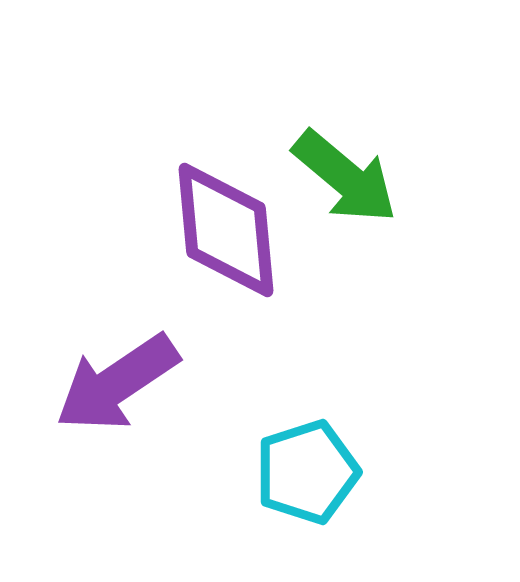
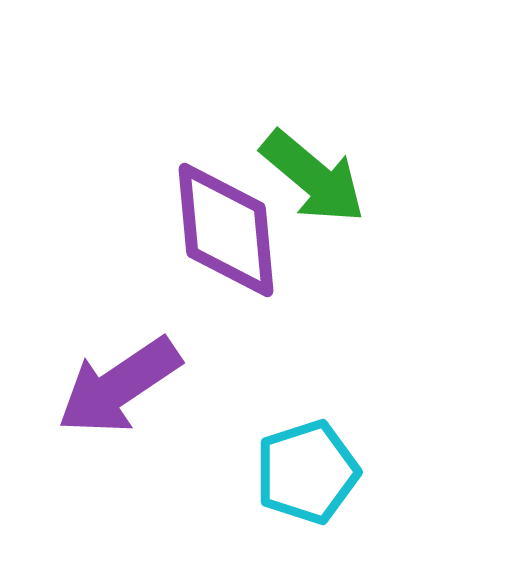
green arrow: moved 32 px left
purple arrow: moved 2 px right, 3 px down
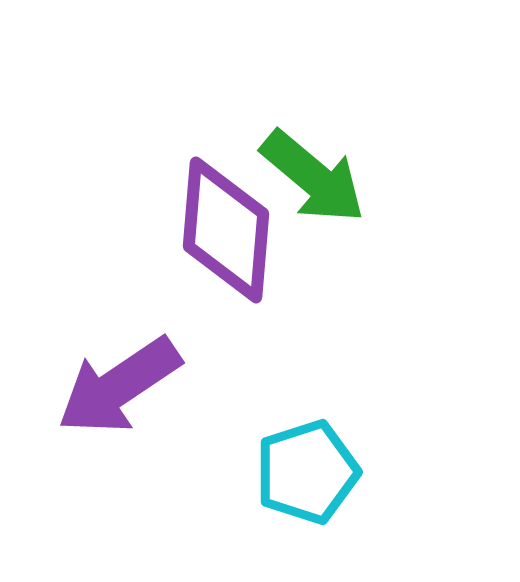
purple diamond: rotated 10 degrees clockwise
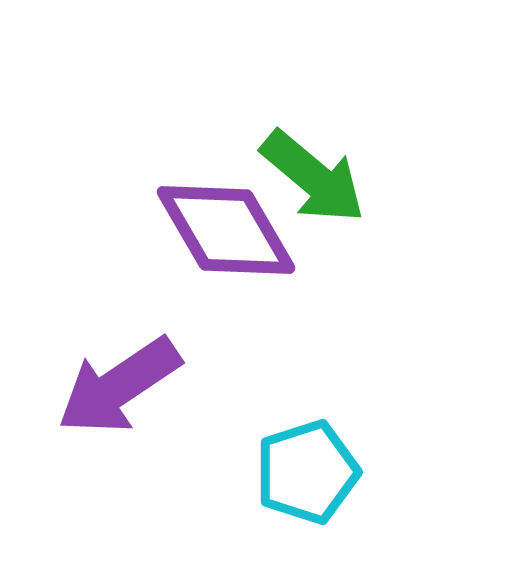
purple diamond: rotated 35 degrees counterclockwise
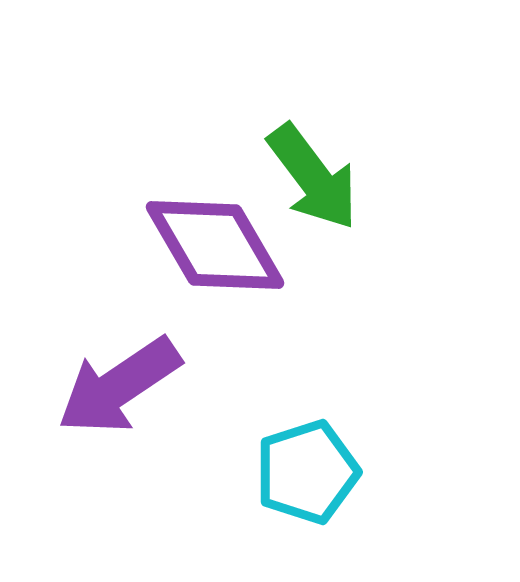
green arrow: rotated 13 degrees clockwise
purple diamond: moved 11 px left, 15 px down
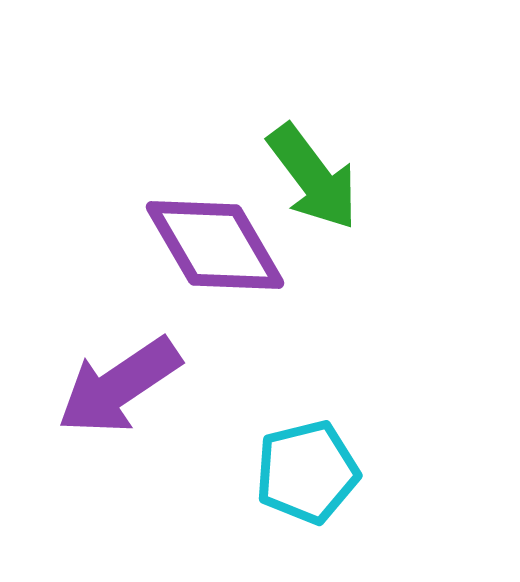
cyan pentagon: rotated 4 degrees clockwise
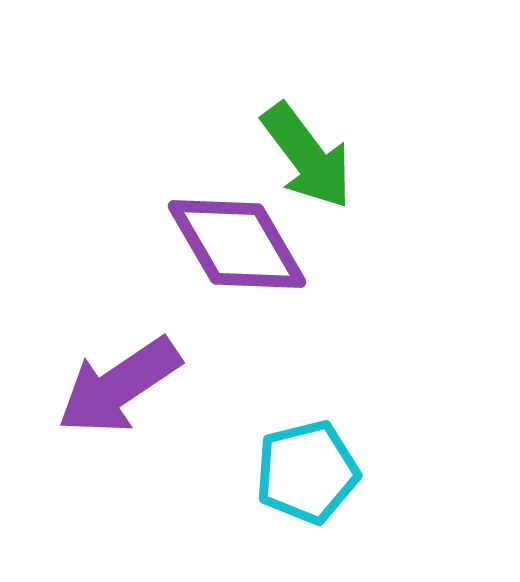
green arrow: moved 6 px left, 21 px up
purple diamond: moved 22 px right, 1 px up
